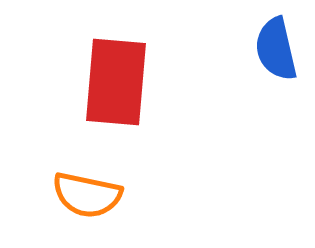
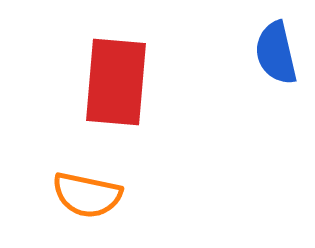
blue semicircle: moved 4 px down
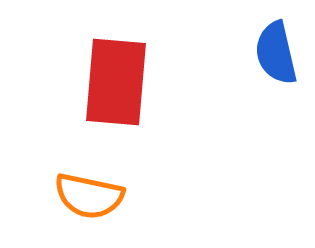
orange semicircle: moved 2 px right, 1 px down
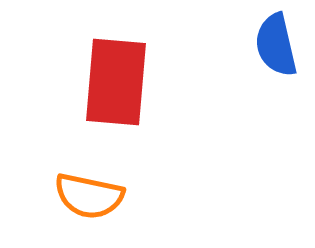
blue semicircle: moved 8 px up
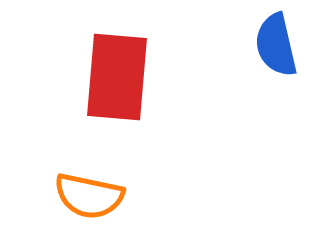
red rectangle: moved 1 px right, 5 px up
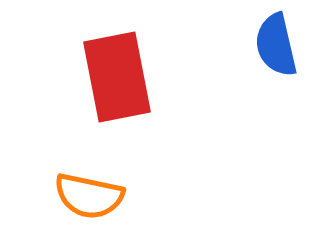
red rectangle: rotated 16 degrees counterclockwise
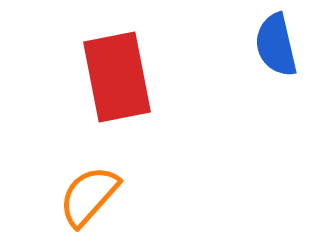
orange semicircle: rotated 120 degrees clockwise
